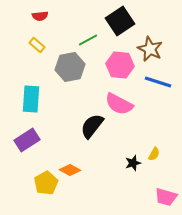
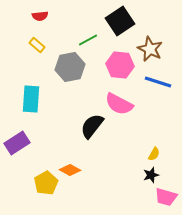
purple rectangle: moved 10 px left, 3 px down
black star: moved 18 px right, 12 px down
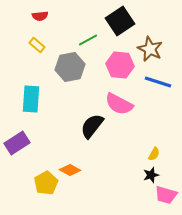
pink trapezoid: moved 2 px up
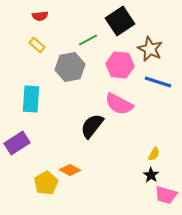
black star: rotated 21 degrees counterclockwise
